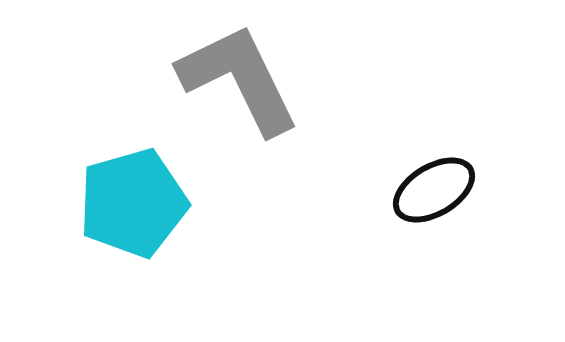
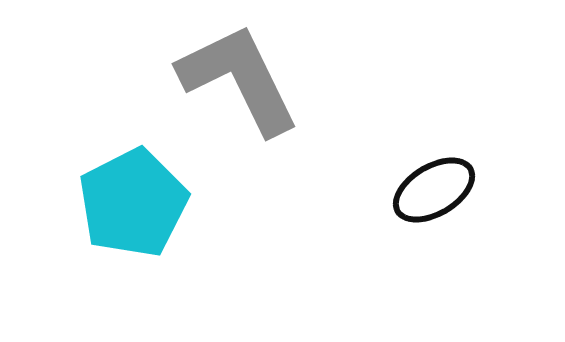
cyan pentagon: rotated 11 degrees counterclockwise
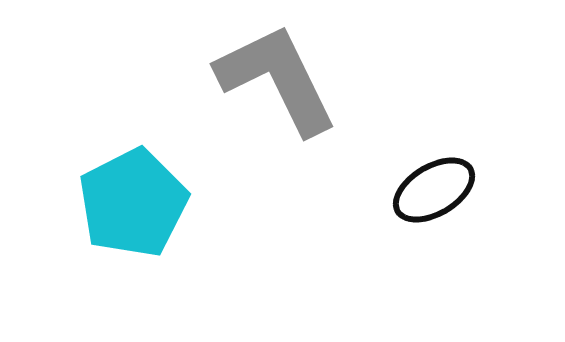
gray L-shape: moved 38 px right
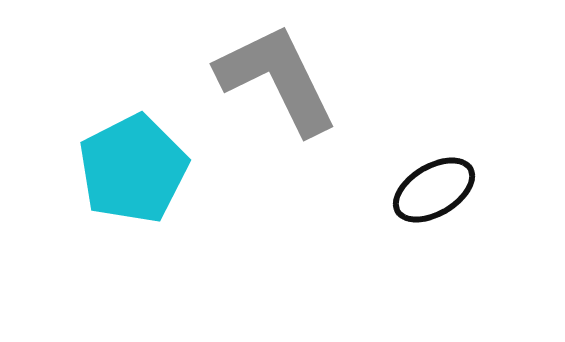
cyan pentagon: moved 34 px up
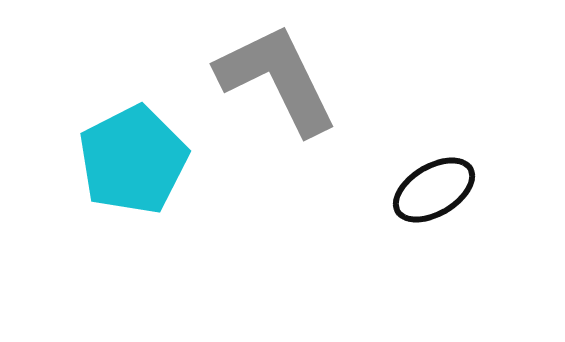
cyan pentagon: moved 9 px up
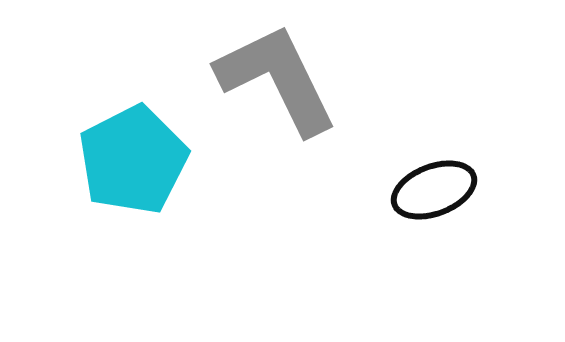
black ellipse: rotated 10 degrees clockwise
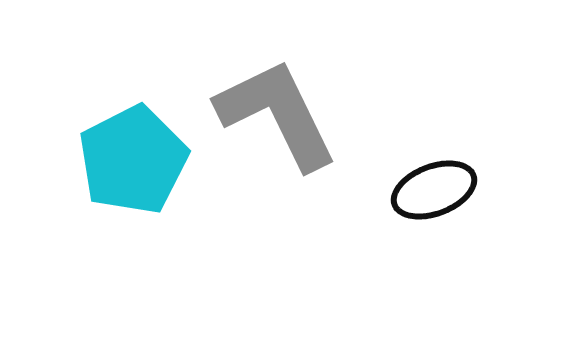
gray L-shape: moved 35 px down
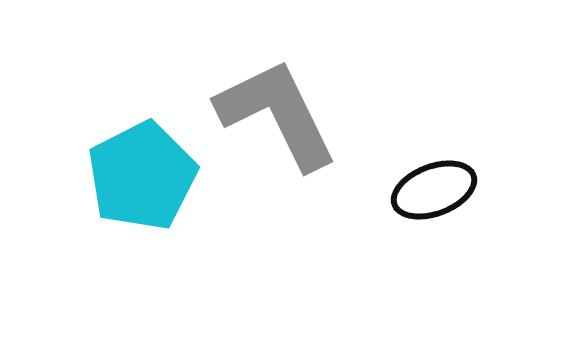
cyan pentagon: moved 9 px right, 16 px down
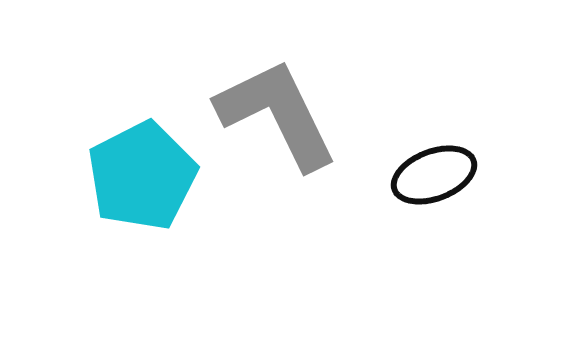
black ellipse: moved 15 px up
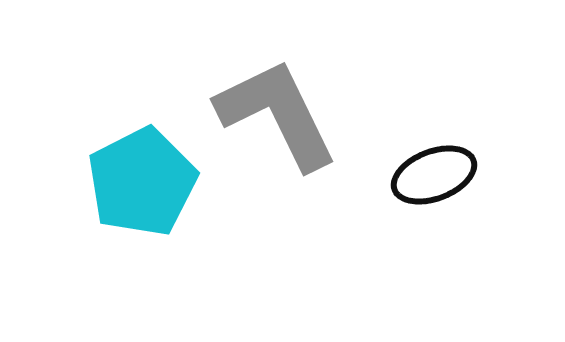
cyan pentagon: moved 6 px down
